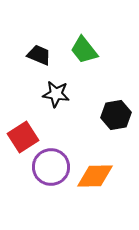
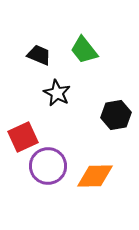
black star: moved 1 px right, 1 px up; rotated 20 degrees clockwise
red square: rotated 8 degrees clockwise
purple circle: moved 3 px left, 1 px up
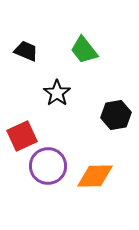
black trapezoid: moved 13 px left, 4 px up
black star: rotated 8 degrees clockwise
red square: moved 1 px left, 1 px up
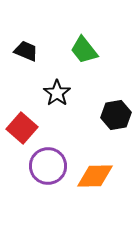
red square: moved 8 px up; rotated 24 degrees counterclockwise
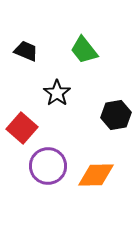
orange diamond: moved 1 px right, 1 px up
